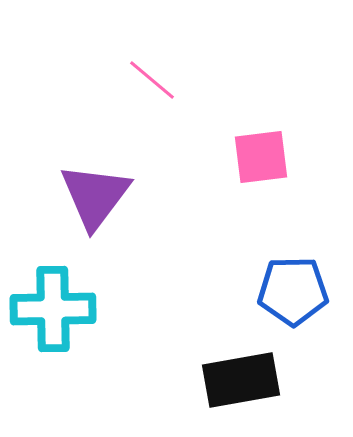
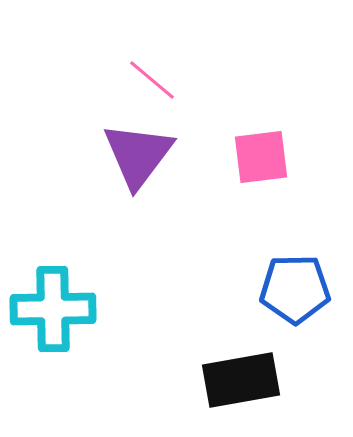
purple triangle: moved 43 px right, 41 px up
blue pentagon: moved 2 px right, 2 px up
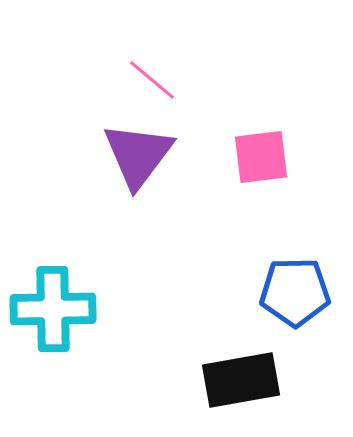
blue pentagon: moved 3 px down
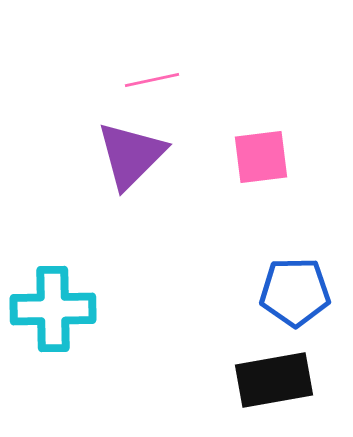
pink line: rotated 52 degrees counterclockwise
purple triangle: moved 7 px left; rotated 8 degrees clockwise
black rectangle: moved 33 px right
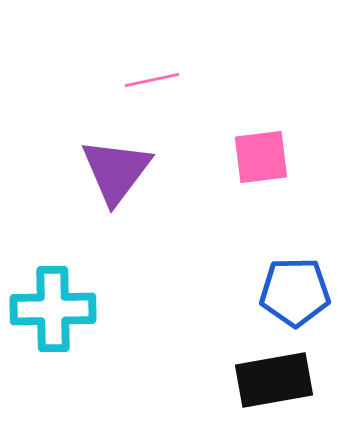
purple triangle: moved 15 px left, 16 px down; rotated 8 degrees counterclockwise
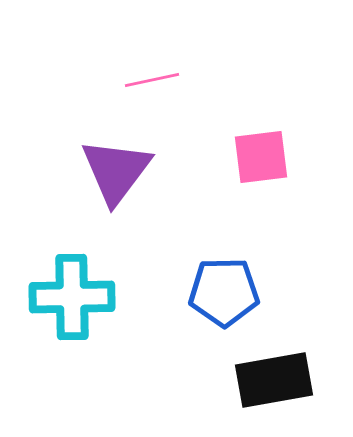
blue pentagon: moved 71 px left
cyan cross: moved 19 px right, 12 px up
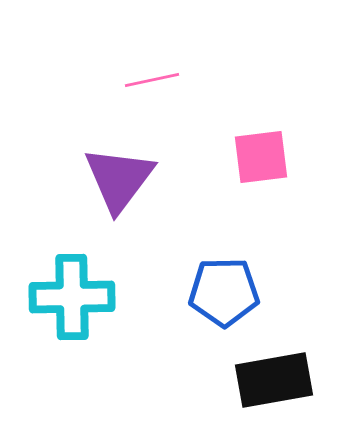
purple triangle: moved 3 px right, 8 px down
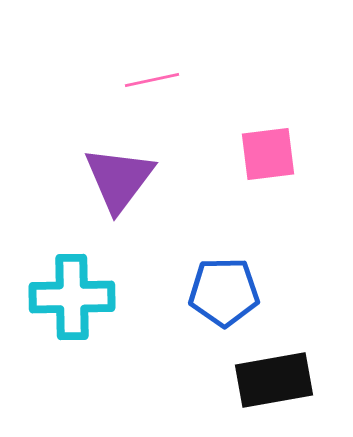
pink square: moved 7 px right, 3 px up
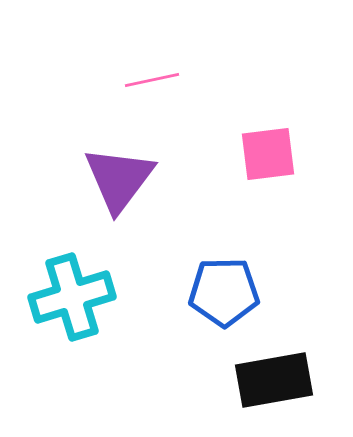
cyan cross: rotated 16 degrees counterclockwise
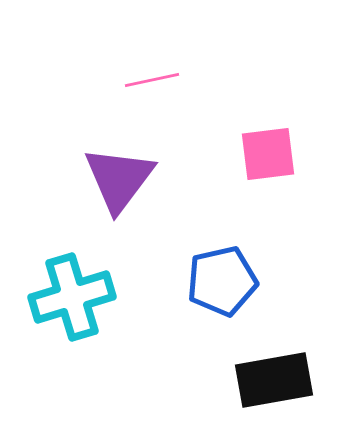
blue pentagon: moved 2 px left, 11 px up; rotated 12 degrees counterclockwise
